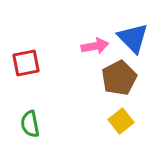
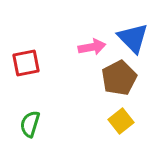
pink arrow: moved 3 px left, 1 px down
green semicircle: rotated 28 degrees clockwise
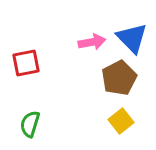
blue triangle: moved 1 px left
pink arrow: moved 5 px up
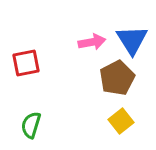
blue triangle: moved 2 px down; rotated 12 degrees clockwise
brown pentagon: moved 2 px left
green semicircle: moved 1 px right, 1 px down
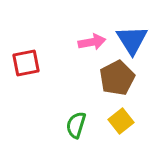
green semicircle: moved 45 px right
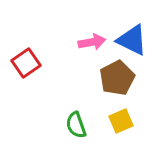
blue triangle: rotated 32 degrees counterclockwise
red square: rotated 24 degrees counterclockwise
yellow square: rotated 15 degrees clockwise
green semicircle: rotated 36 degrees counterclockwise
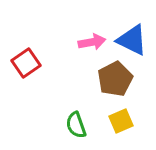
brown pentagon: moved 2 px left, 1 px down
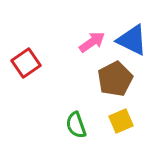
pink arrow: rotated 24 degrees counterclockwise
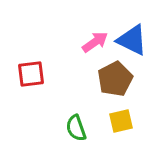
pink arrow: moved 3 px right
red square: moved 5 px right, 11 px down; rotated 28 degrees clockwise
yellow square: rotated 10 degrees clockwise
green semicircle: moved 3 px down
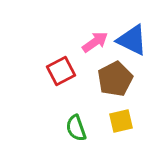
red square: moved 30 px right, 3 px up; rotated 20 degrees counterclockwise
